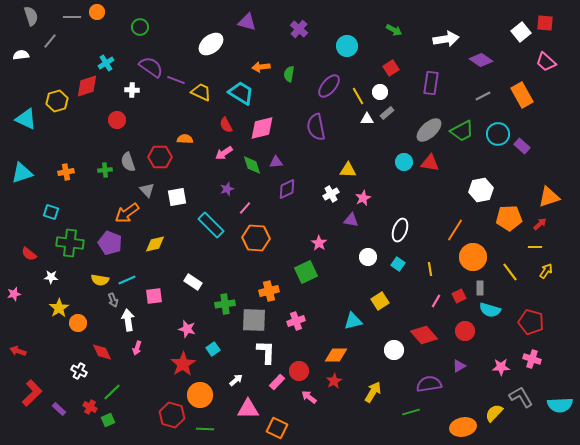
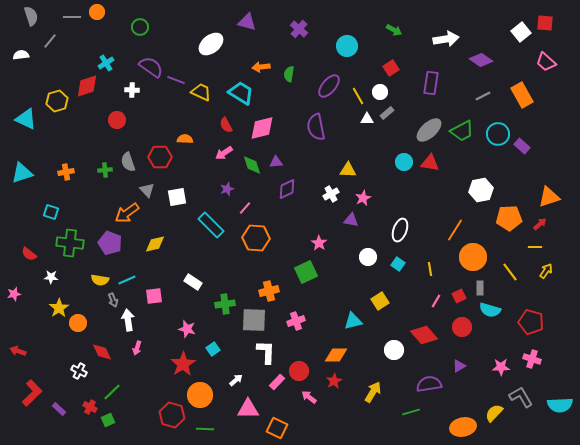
red circle at (465, 331): moved 3 px left, 4 px up
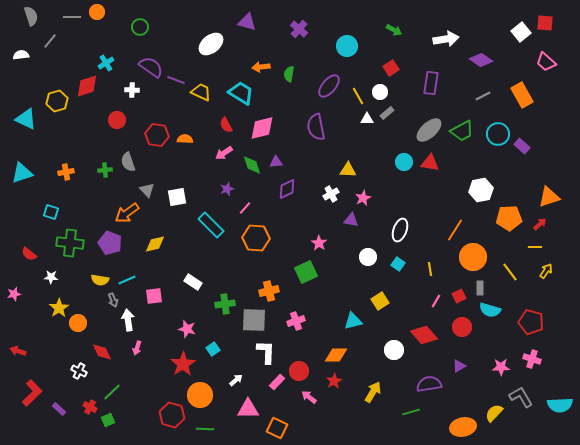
red hexagon at (160, 157): moved 3 px left, 22 px up; rotated 10 degrees clockwise
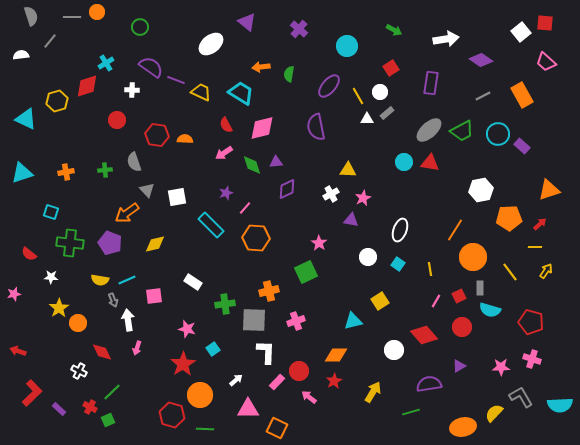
purple triangle at (247, 22): rotated 24 degrees clockwise
gray semicircle at (128, 162): moved 6 px right
purple star at (227, 189): moved 1 px left, 4 px down
orange triangle at (549, 197): moved 7 px up
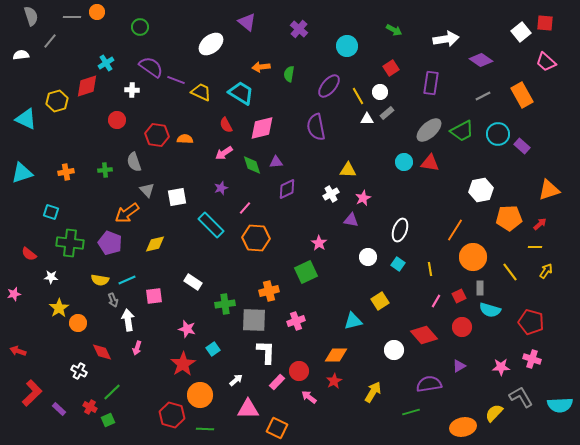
purple star at (226, 193): moved 5 px left, 5 px up
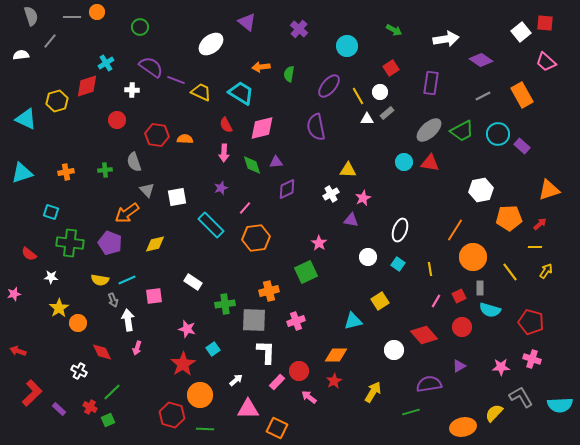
pink arrow at (224, 153): rotated 54 degrees counterclockwise
orange hexagon at (256, 238): rotated 12 degrees counterclockwise
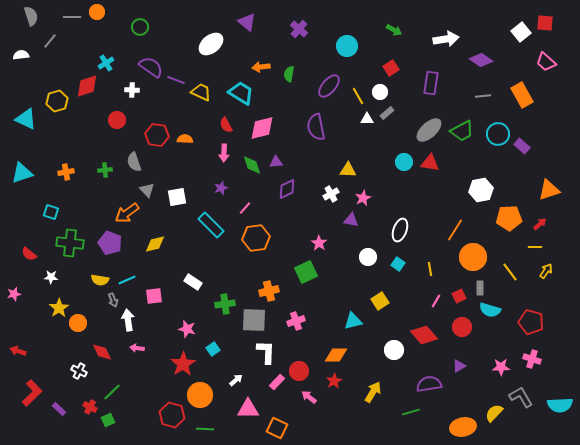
gray line at (483, 96): rotated 21 degrees clockwise
pink arrow at (137, 348): rotated 80 degrees clockwise
